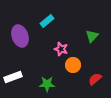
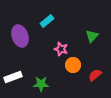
red semicircle: moved 4 px up
green star: moved 6 px left
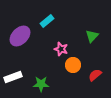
purple ellipse: rotated 65 degrees clockwise
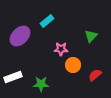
green triangle: moved 1 px left
pink star: rotated 16 degrees counterclockwise
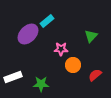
purple ellipse: moved 8 px right, 2 px up
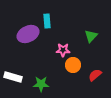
cyan rectangle: rotated 56 degrees counterclockwise
purple ellipse: rotated 20 degrees clockwise
pink star: moved 2 px right, 1 px down
white rectangle: rotated 36 degrees clockwise
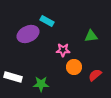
cyan rectangle: rotated 56 degrees counterclockwise
green triangle: rotated 40 degrees clockwise
orange circle: moved 1 px right, 2 px down
